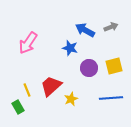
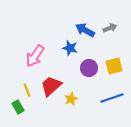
gray arrow: moved 1 px left, 1 px down
pink arrow: moved 7 px right, 13 px down
blue line: moved 1 px right; rotated 15 degrees counterclockwise
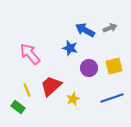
pink arrow: moved 5 px left, 2 px up; rotated 105 degrees clockwise
yellow star: moved 2 px right
green rectangle: rotated 24 degrees counterclockwise
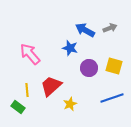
yellow square: rotated 30 degrees clockwise
yellow line: rotated 16 degrees clockwise
yellow star: moved 3 px left, 5 px down
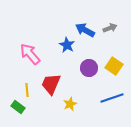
blue star: moved 3 px left, 3 px up; rotated 14 degrees clockwise
yellow square: rotated 18 degrees clockwise
red trapezoid: moved 2 px up; rotated 25 degrees counterclockwise
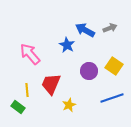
purple circle: moved 3 px down
yellow star: moved 1 px left, 1 px down
